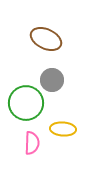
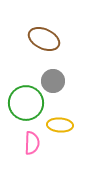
brown ellipse: moved 2 px left
gray circle: moved 1 px right, 1 px down
yellow ellipse: moved 3 px left, 4 px up
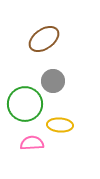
brown ellipse: rotated 60 degrees counterclockwise
green circle: moved 1 px left, 1 px down
pink semicircle: rotated 95 degrees counterclockwise
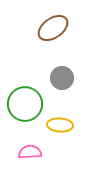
brown ellipse: moved 9 px right, 11 px up
gray circle: moved 9 px right, 3 px up
pink semicircle: moved 2 px left, 9 px down
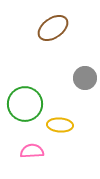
gray circle: moved 23 px right
pink semicircle: moved 2 px right, 1 px up
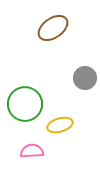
yellow ellipse: rotated 20 degrees counterclockwise
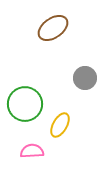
yellow ellipse: rotated 45 degrees counterclockwise
